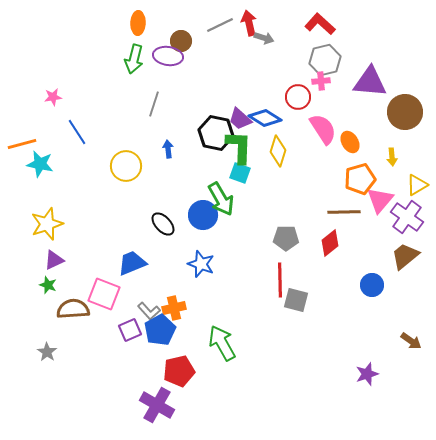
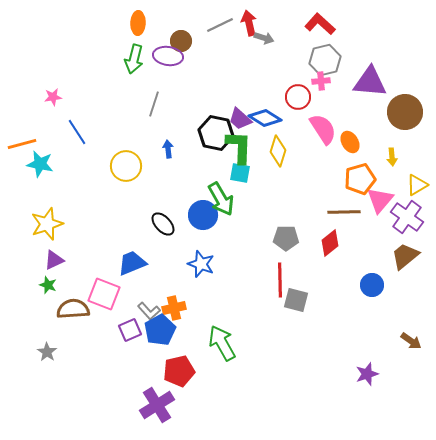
cyan square at (240, 173): rotated 10 degrees counterclockwise
purple cross at (157, 405): rotated 28 degrees clockwise
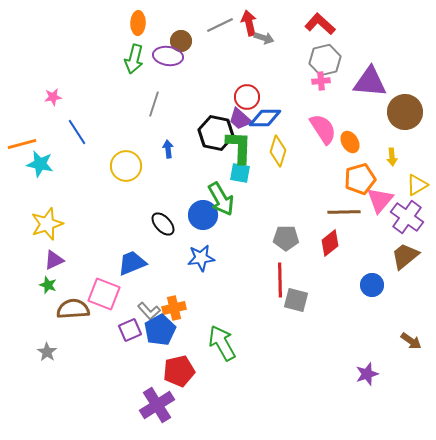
red circle at (298, 97): moved 51 px left
blue diamond at (265, 118): rotated 32 degrees counterclockwise
blue star at (201, 264): moved 6 px up; rotated 28 degrees counterclockwise
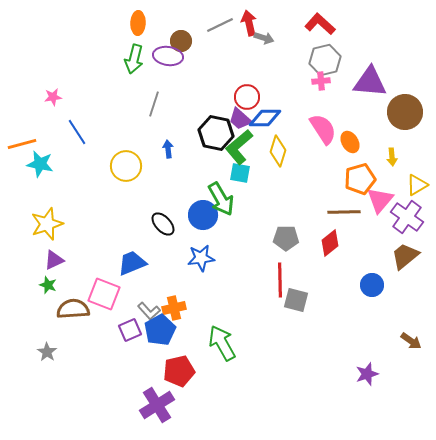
green L-shape at (239, 147): rotated 132 degrees counterclockwise
